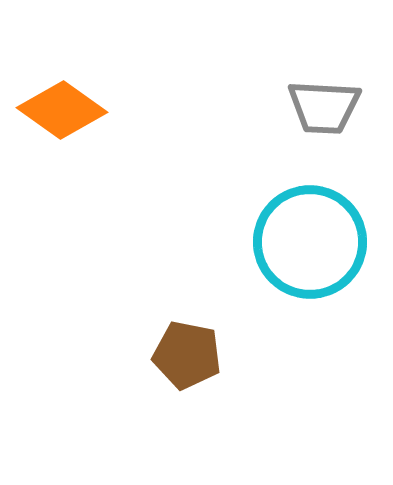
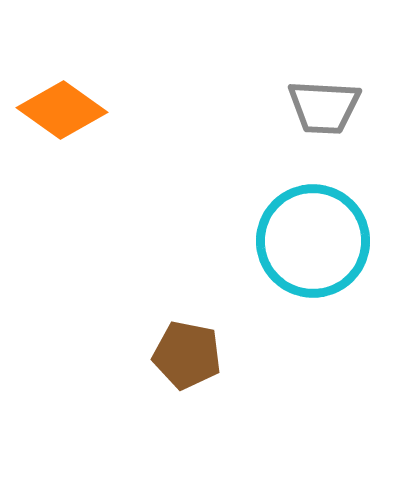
cyan circle: moved 3 px right, 1 px up
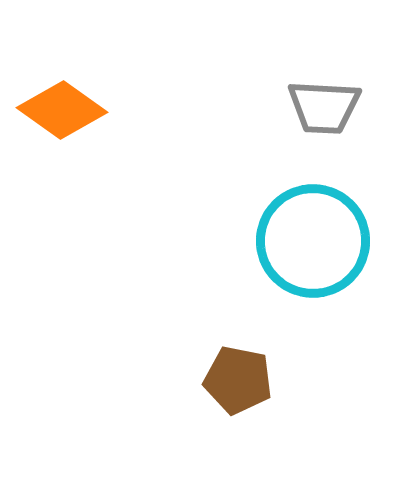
brown pentagon: moved 51 px right, 25 px down
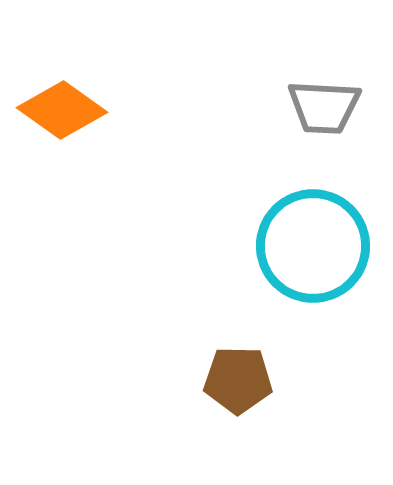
cyan circle: moved 5 px down
brown pentagon: rotated 10 degrees counterclockwise
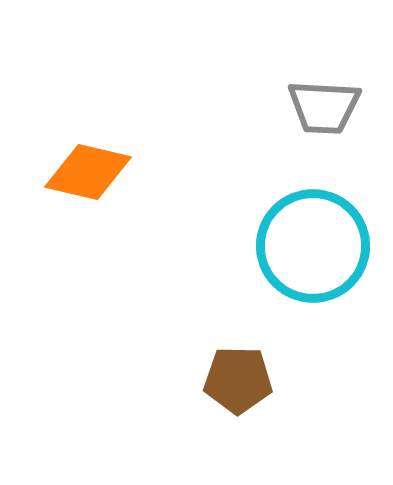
orange diamond: moved 26 px right, 62 px down; rotated 22 degrees counterclockwise
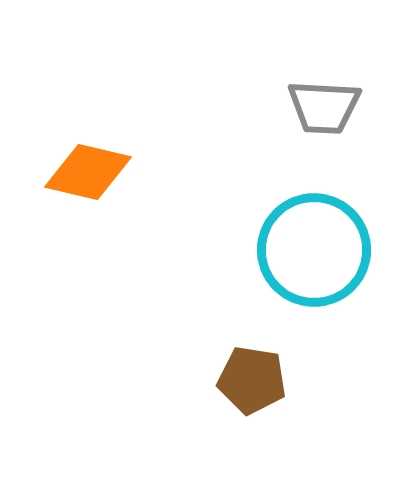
cyan circle: moved 1 px right, 4 px down
brown pentagon: moved 14 px right; rotated 8 degrees clockwise
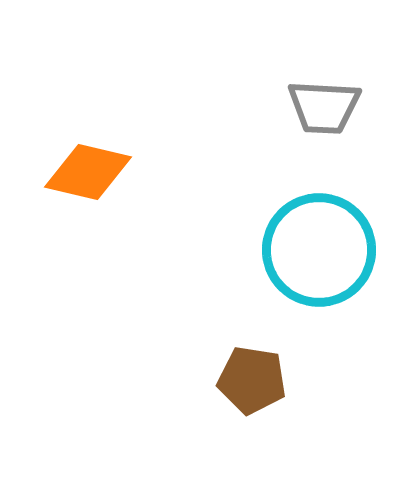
cyan circle: moved 5 px right
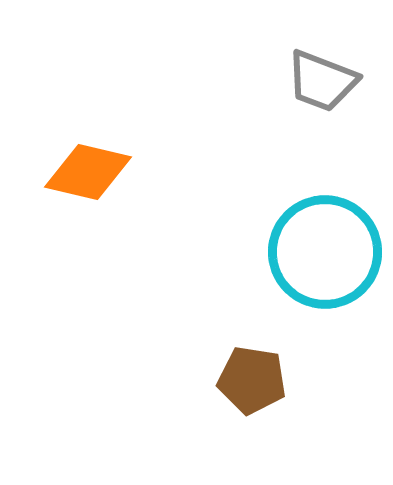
gray trapezoid: moved 2 px left, 26 px up; rotated 18 degrees clockwise
cyan circle: moved 6 px right, 2 px down
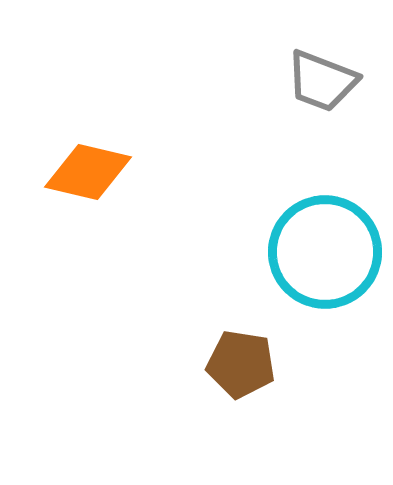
brown pentagon: moved 11 px left, 16 px up
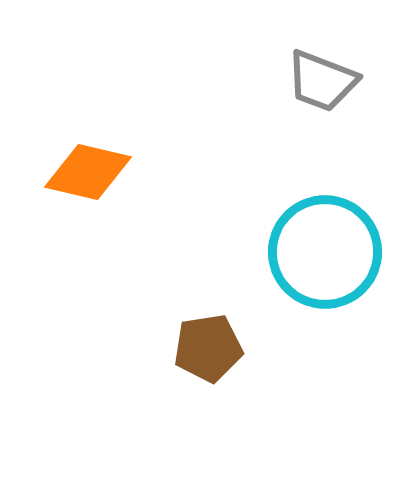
brown pentagon: moved 33 px left, 16 px up; rotated 18 degrees counterclockwise
